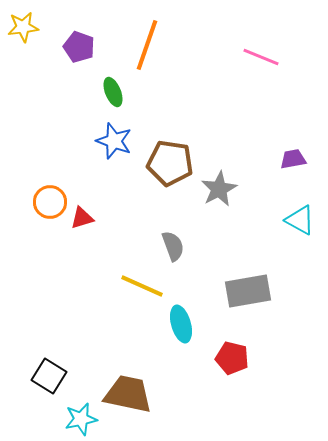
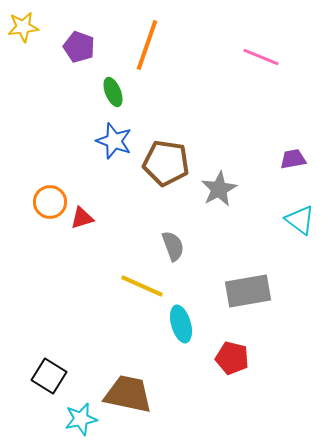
brown pentagon: moved 4 px left
cyan triangle: rotated 8 degrees clockwise
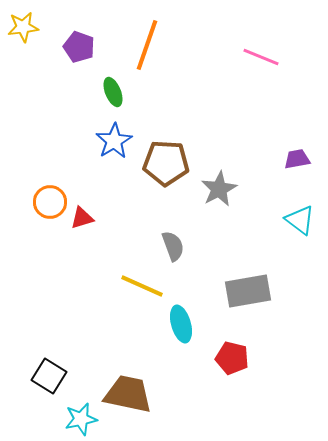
blue star: rotated 21 degrees clockwise
purple trapezoid: moved 4 px right
brown pentagon: rotated 6 degrees counterclockwise
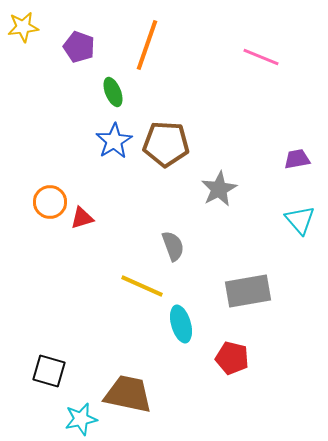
brown pentagon: moved 19 px up
cyan triangle: rotated 12 degrees clockwise
black square: moved 5 px up; rotated 16 degrees counterclockwise
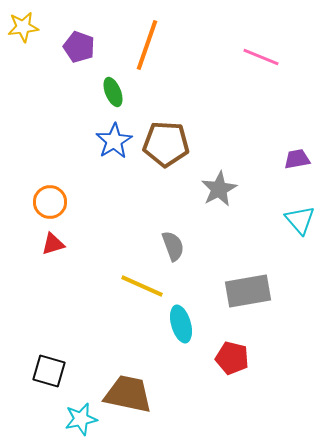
red triangle: moved 29 px left, 26 px down
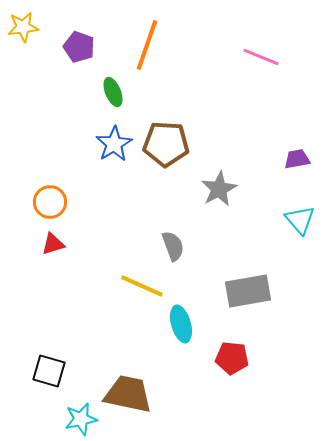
blue star: moved 3 px down
red pentagon: rotated 8 degrees counterclockwise
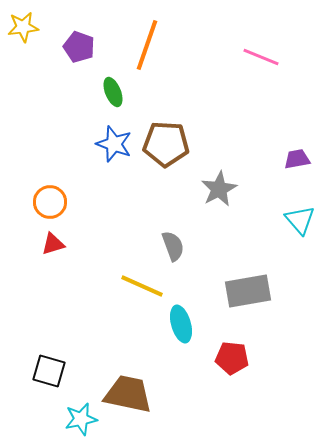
blue star: rotated 21 degrees counterclockwise
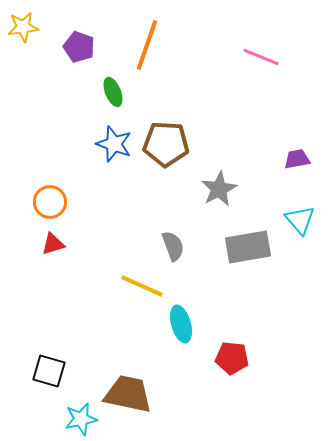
gray rectangle: moved 44 px up
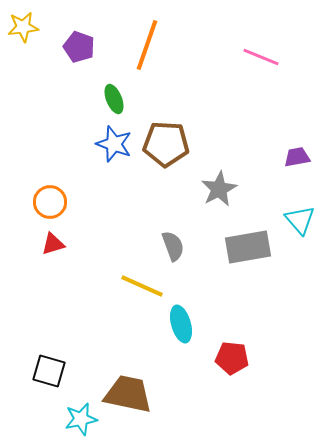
green ellipse: moved 1 px right, 7 px down
purple trapezoid: moved 2 px up
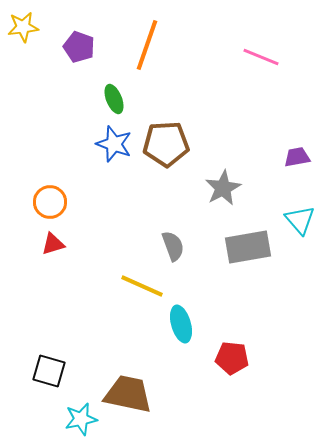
brown pentagon: rotated 6 degrees counterclockwise
gray star: moved 4 px right, 1 px up
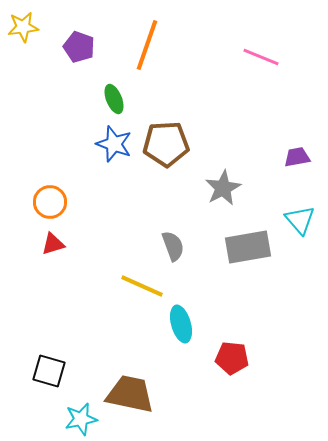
brown trapezoid: moved 2 px right
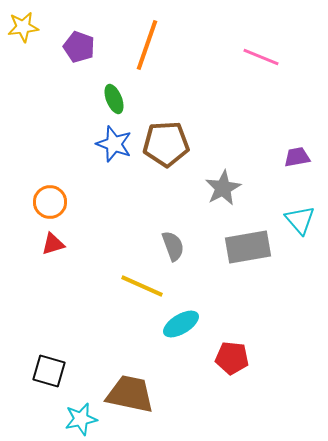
cyan ellipse: rotated 75 degrees clockwise
